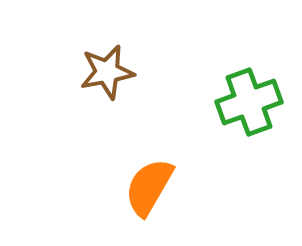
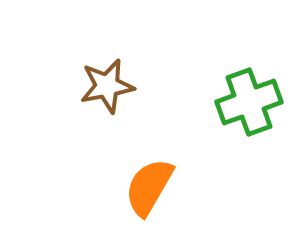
brown star: moved 14 px down
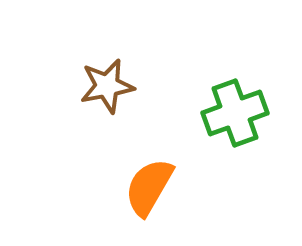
green cross: moved 14 px left, 11 px down
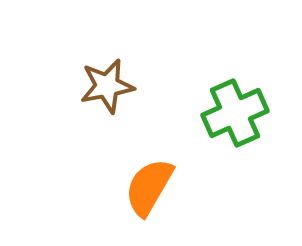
green cross: rotated 4 degrees counterclockwise
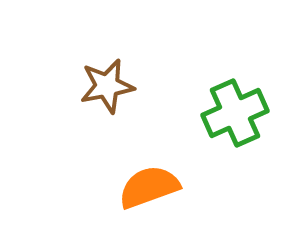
orange semicircle: rotated 40 degrees clockwise
